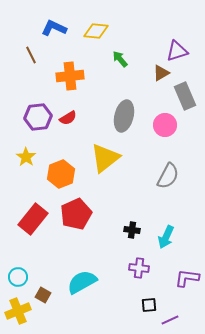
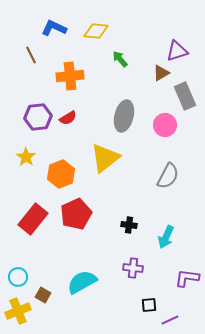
black cross: moved 3 px left, 5 px up
purple cross: moved 6 px left
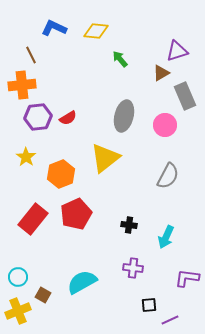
orange cross: moved 48 px left, 9 px down
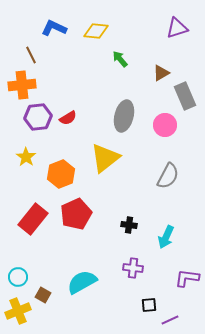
purple triangle: moved 23 px up
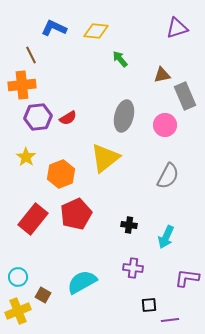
brown triangle: moved 1 px right, 2 px down; rotated 18 degrees clockwise
purple line: rotated 18 degrees clockwise
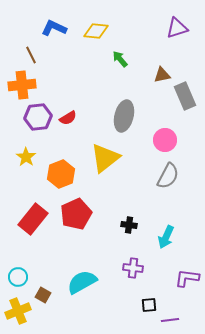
pink circle: moved 15 px down
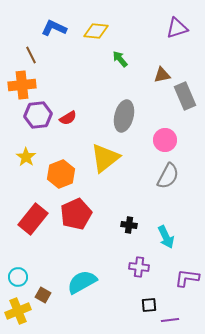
purple hexagon: moved 2 px up
cyan arrow: rotated 50 degrees counterclockwise
purple cross: moved 6 px right, 1 px up
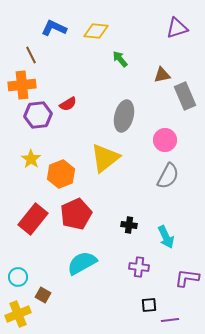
red semicircle: moved 14 px up
yellow star: moved 5 px right, 2 px down
cyan semicircle: moved 19 px up
yellow cross: moved 3 px down
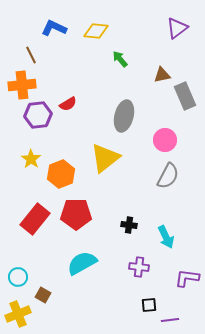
purple triangle: rotated 20 degrees counterclockwise
red pentagon: rotated 24 degrees clockwise
red rectangle: moved 2 px right
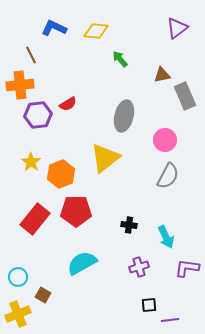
orange cross: moved 2 px left
yellow star: moved 3 px down
red pentagon: moved 3 px up
purple cross: rotated 24 degrees counterclockwise
purple L-shape: moved 10 px up
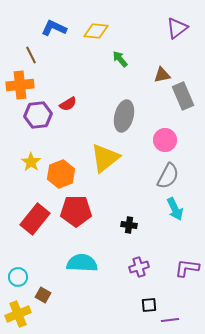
gray rectangle: moved 2 px left
cyan arrow: moved 9 px right, 28 px up
cyan semicircle: rotated 32 degrees clockwise
